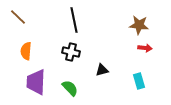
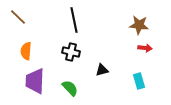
purple trapezoid: moved 1 px left, 1 px up
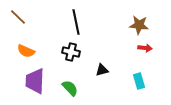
black line: moved 2 px right, 2 px down
orange semicircle: rotated 72 degrees counterclockwise
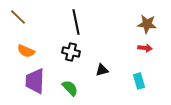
brown star: moved 8 px right, 1 px up
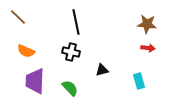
red arrow: moved 3 px right
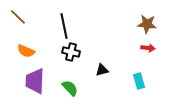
black line: moved 12 px left, 4 px down
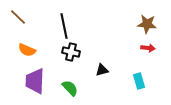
orange semicircle: moved 1 px right, 1 px up
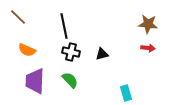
brown star: moved 1 px right
black triangle: moved 16 px up
cyan rectangle: moved 13 px left, 12 px down
green semicircle: moved 8 px up
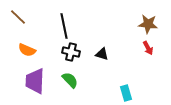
red arrow: rotated 56 degrees clockwise
black triangle: rotated 32 degrees clockwise
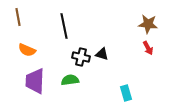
brown line: rotated 36 degrees clockwise
black cross: moved 10 px right, 5 px down
green semicircle: rotated 54 degrees counterclockwise
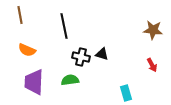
brown line: moved 2 px right, 2 px up
brown star: moved 5 px right, 6 px down
red arrow: moved 4 px right, 17 px down
purple trapezoid: moved 1 px left, 1 px down
